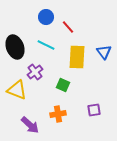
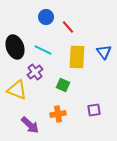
cyan line: moved 3 px left, 5 px down
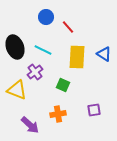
blue triangle: moved 2 px down; rotated 21 degrees counterclockwise
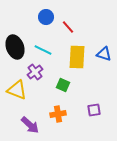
blue triangle: rotated 14 degrees counterclockwise
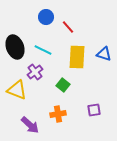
green square: rotated 16 degrees clockwise
